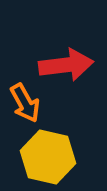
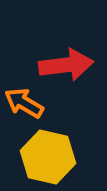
orange arrow: moved 1 px left; rotated 150 degrees clockwise
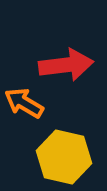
yellow hexagon: moved 16 px right
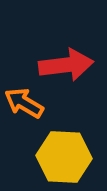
yellow hexagon: rotated 10 degrees counterclockwise
